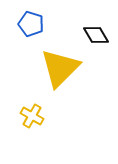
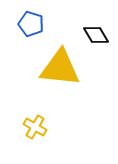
yellow triangle: rotated 51 degrees clockwise
yellow cross: moved 3 px right, 11 px down
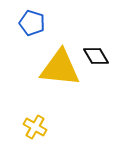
blue pentagon: moved 1 px right, 1 px up
black diamond: moved 21 px down
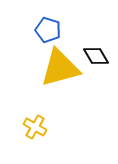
blue pentagon: moved 16 px right, 7 px down
yellow triangle: rotated 21 degrees counterclockwise
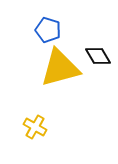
black diamond: moved 2 px right
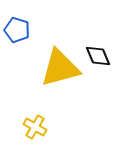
blue pentagon: moved 31 px left
black diamond: rotated 8 degrees clockwise
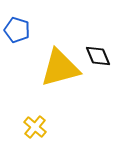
yellow cross: rotated 10 degrees clockwise
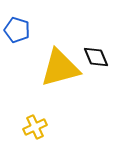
black diamond: moved 2 px left, 1 px down
yellow cross: rotated 25 degrees clockwise
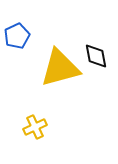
blue pentagon: moved 6 px down; rotated 30 degrees clockwise
black diamond: moved 1 px up; rotated 12 degrees clockwise
